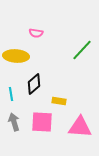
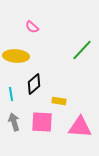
pink semicircle: moved 4 px left, 6 px up; rotated 32 degrees clockwise
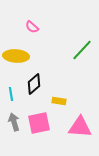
pink square: moved 3 px left, 1 px down; rotated 15 degrees counterclockwise
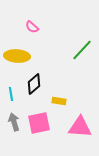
yellow ellipse: moved 1 px right
